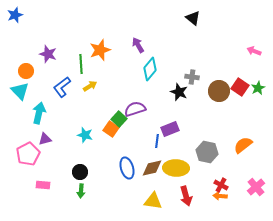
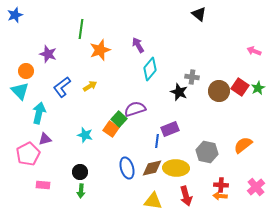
black triangle: moved 6 px right, 4 px up
green line: moved 35 px up; rotated 12 degrees clockwise
red cross: rotated 24 degrees counterclockwise
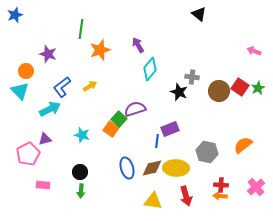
cyan arrow: moved 11 px right, 4 px up; rotated 50 degrees clockwise
cyan star: moved 3 px left
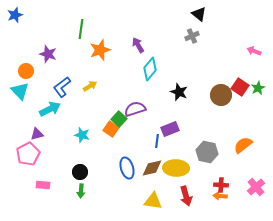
gray cross: moved 41 px up; rotated 32 degrees counterclockwise
brown circle: moved 2 px right, 4 px down
purple triangle: moved 8 px left, 5 px up
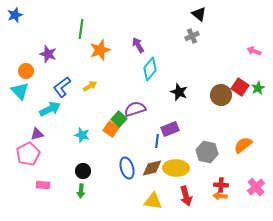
black circle: moved 3 px right, 1 px up
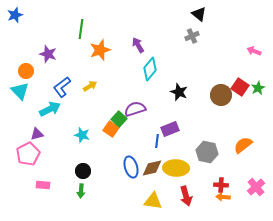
blue ellipse: moved 4 px right, 1 px up
orange arrow: moved 3 px right, 1 px down
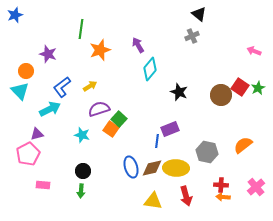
purple semicircle: moved 36 px left
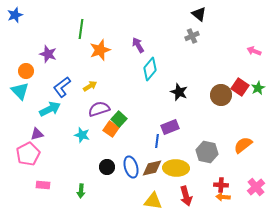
purple rectangle: moved 2 px up
black circle: moved 24 px right, 4 px up
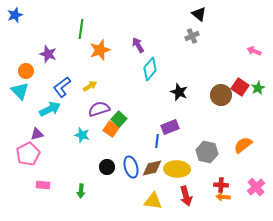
yellow ellipse: moved 1 px right, 1 px down
